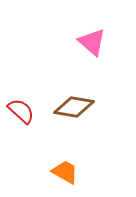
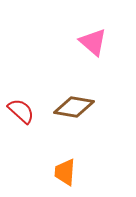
pink triangle: moved 1 px right
orange trapezoid: rotated 116 degrees counterclockwise
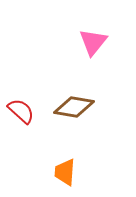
pink triangle: rotated 28 degrees clockwise
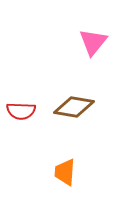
red semicircle: rotated 140 degrees clockwise
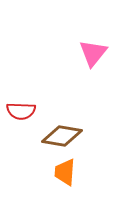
pink triangle: moved 11 px down
brown diamond: moved 12 px left, 29 px down
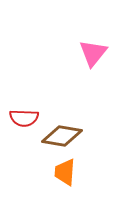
red semicircle: moved 3 px right, 7 px down
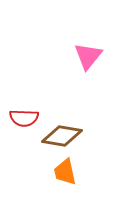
pink triangle: moved 5 px left, 3 px down
orange trapezoid: rotated 16 degrees counterclockwise
